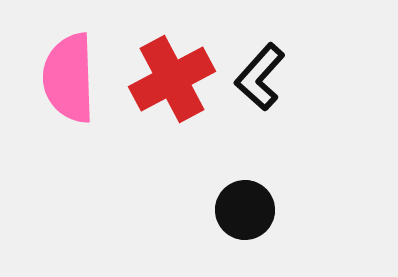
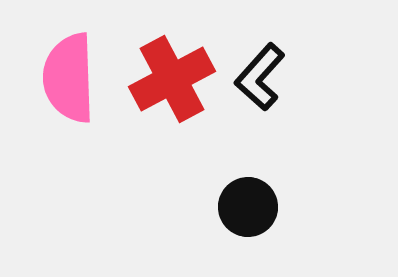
black circle: moved 3 px right, 3 px up
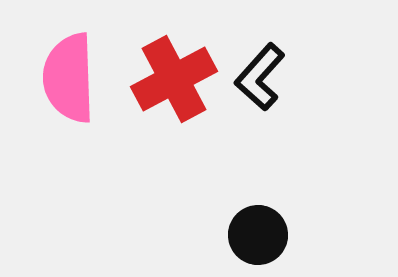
red cross: moved 2 px right
black circle: moved 10 px right, 28 px down
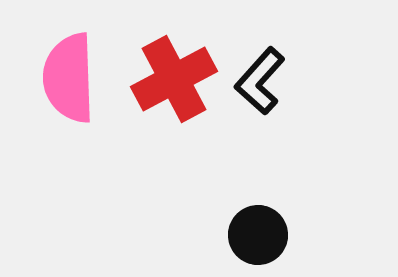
black L-shape: moved 4 px down
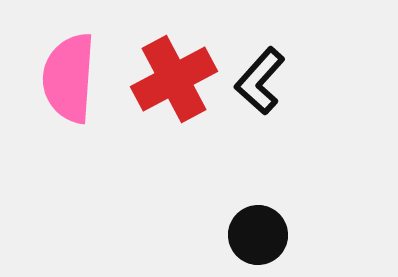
pink semicircle: rotated 6 degrees clockwise
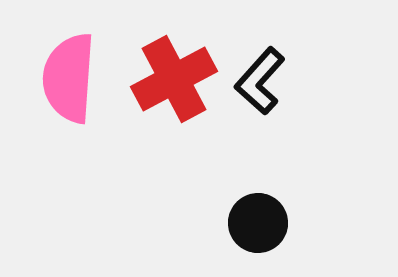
black circle: moved 12 px up
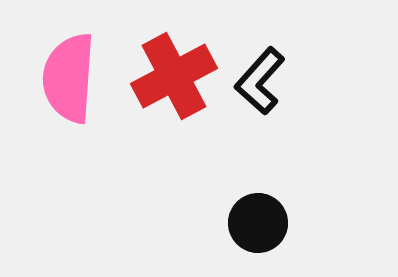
red cross: moved 3 px up
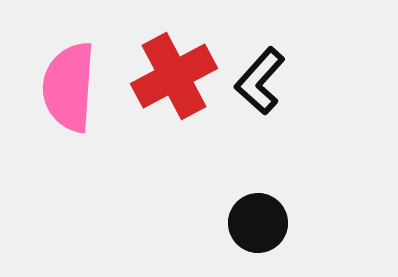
pink semicircle: moved 9 px down
